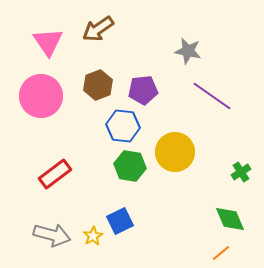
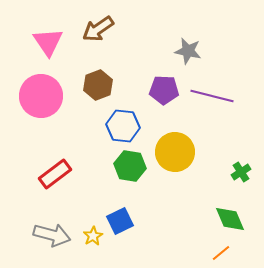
purple pentagon: moved 21 px right; rotated 8 degrees clockwise
purple line: rotated 21 degrees counterclockwise
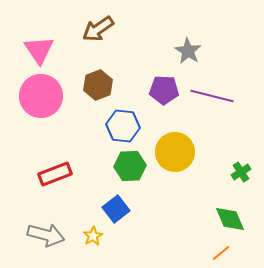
pink triangle: moved 9 px left, 8 px down
gray star: rotated 20 degrees clockwise
green hexagon: rotated 12 degrees counterclockwise
red rectangle: rotated 16 degrees clockwise
blue square: moved 4 px left, 12 px up; rotated 12 degrees counterclockwise
gray arrow: moved 6 px left
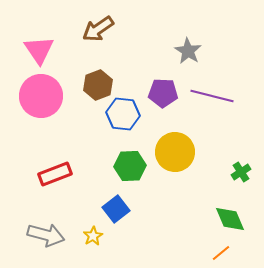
purple pentagon: moved 1 px left, 3 px down
blue hexagon: moved 12 px up
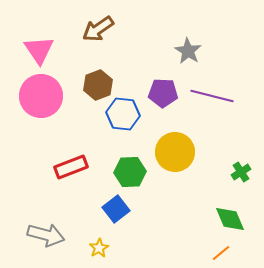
green hexagon: moved 6 px down
red rectangle: moved 16 px right, 7 px up
yellow star: moved 6 px right, 12 px down
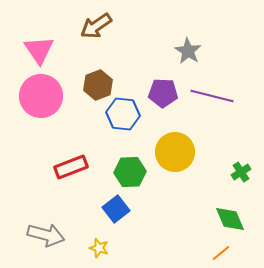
brown arrow: moved 2 px left, 3 px up
yellow star: rotated 24 degrees counterclockwise
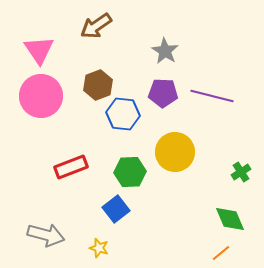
gray star: moved 23 px left
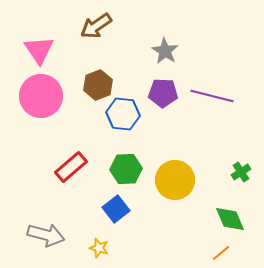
yellow circle: moved 28 px down
red rectangle: rotated 20 degrees counterclockwise
green hexagon: moved 4 px left, 3 px up
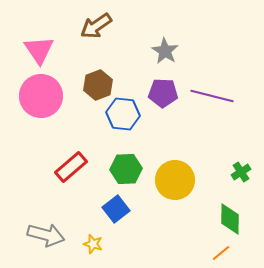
green diamond: rotated 24 degrees clockwise
yellow star: moved 6 px left, 4 px up
